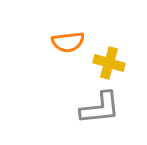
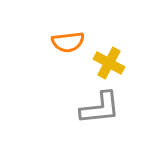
yellow cross: rotated 12 degrees clockwise
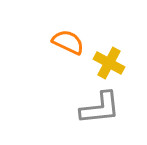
orange semicircle: rotated 148 degrees counterclockwise
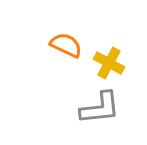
orange semicircle: moved 2 px left, 3 px down
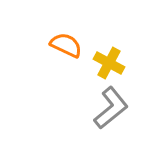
gray L-shape: moved 11 px right; rotated 33 degrees counterclockwise
